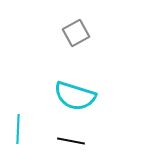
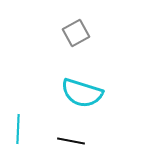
cyan semicircle: moved 7 px right, 3 px up
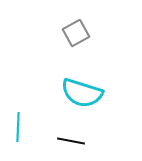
cyan line: moved 2 px up
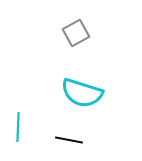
black line: moved 2 px left, 1 px up
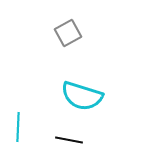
gray square: moved 8 px left
cyan semicircle: moved 3 px down
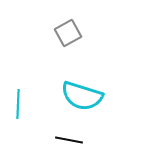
cyan line: moved 23 px up
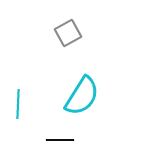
cyan semicircle: rotated 75 degrees counterclockwise
black line: moved 9 px left; rotated 12 degrees counterclockwise
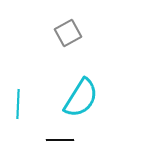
cyan semicircle: moved 1 px left, 2 px down
